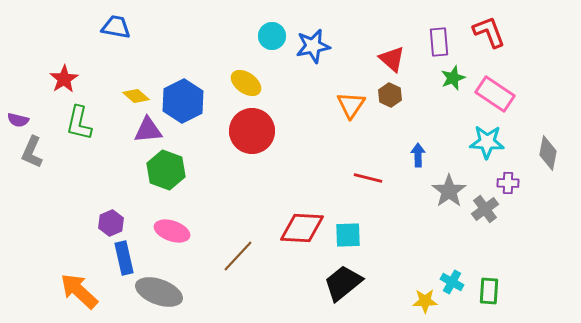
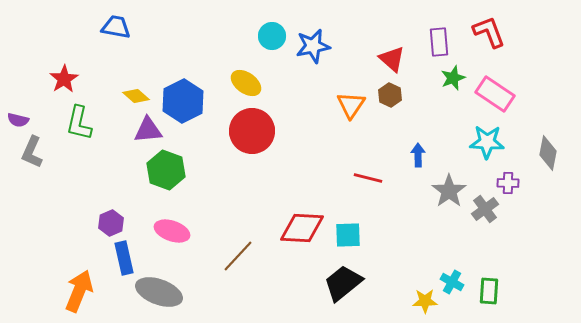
orange arrow: rotated 69 degrees clockwise
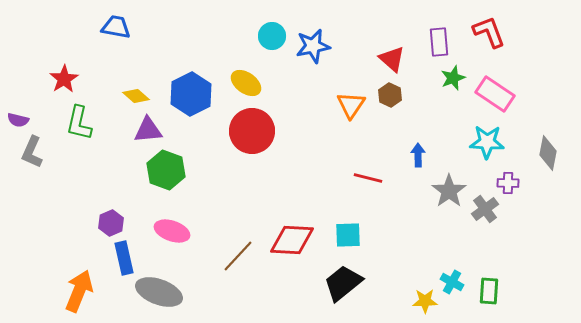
blue hexagon: moved 8 px right, 7 px up
red diamond: moved 10 px left, 12 px down
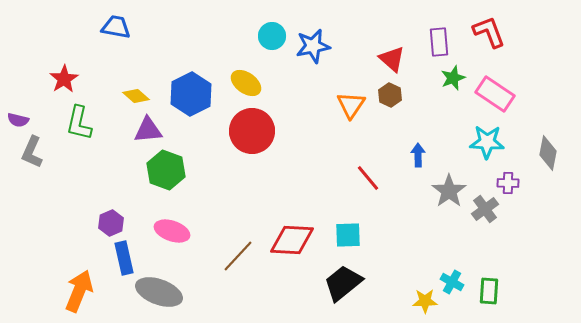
red line: rotated 36 degrees clockwise
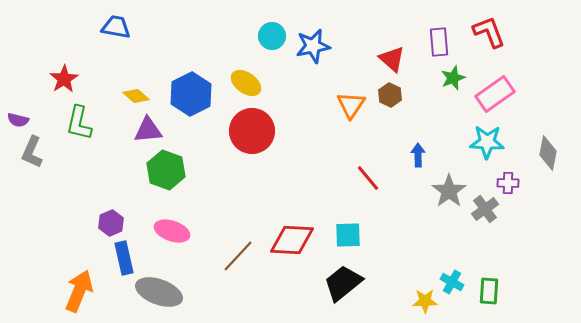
pink rectangle: rotated 69 degrees counterclockwise
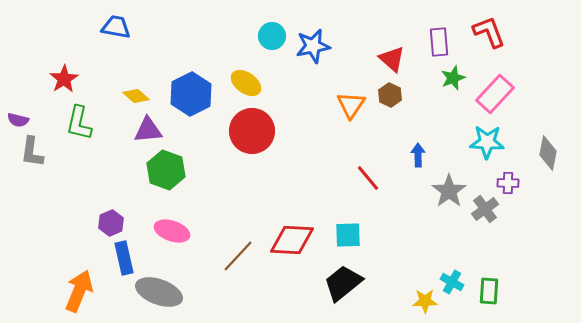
pink rectangle: rotated 12 degrees counterclockwise
gray L-shape: rotated 16 degrees counterclockwise
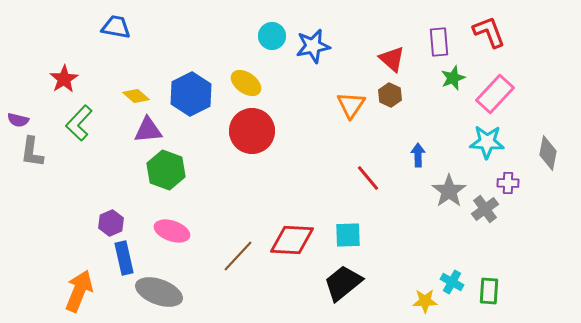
green L-shape: rotated 30 degrees clockwise
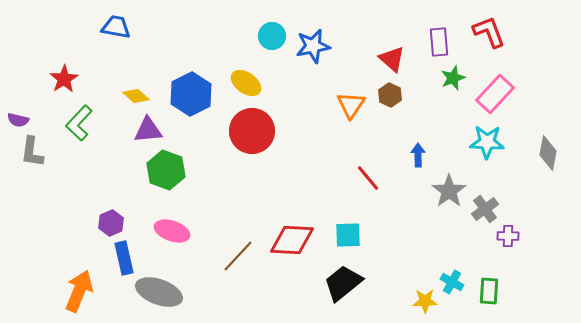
purple cross: moved 53 px down
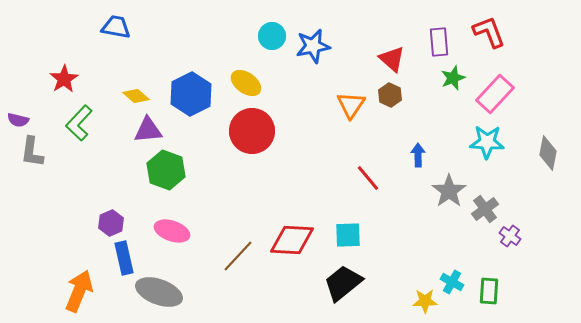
purple cross: moved 2 px right; rotated 35 degrees clockwise
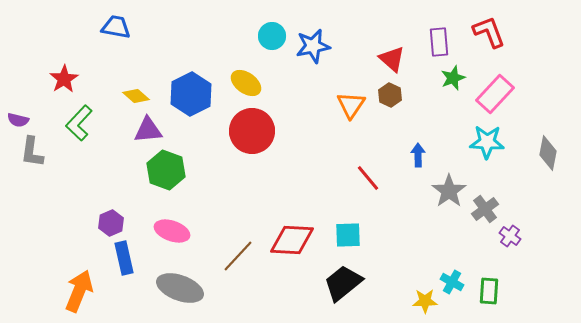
gray ellipse: moved 21 px right, 4 px up
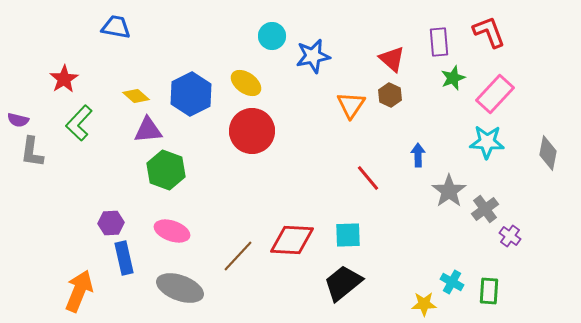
blue star: moved 10 px down
purple hexagon: rotated 20 degrees clockwise
yellow star: moved 1 px left, 3 px down
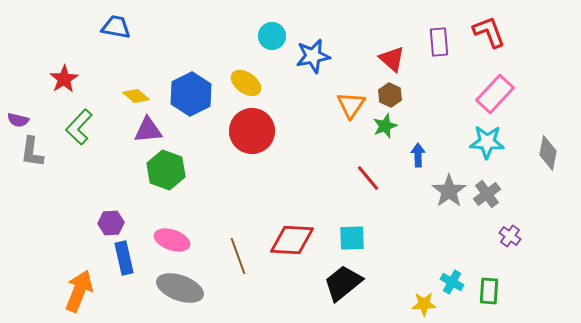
green star: moved 68 px left, 48 px down
green L-shape: moved 4 px down
gray cross: moved 2 px right, 15 px up
pink ellipse: moved 9 px down
cyan square: moved 4 px right, 3 px down
brown line: rotated 63 degrees counterclockwise
